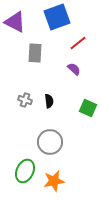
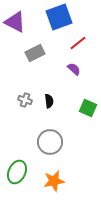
blue square: moved 2 px right
gray rectangle: rotated 60 degrees clockwise
green ellipse: moved 8 px left, 1 px down
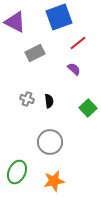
gray cross: moved 2 px right, 1 px up
green square: rotated 24 degrees clockwise
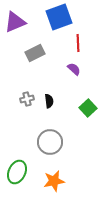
purple triangle: rotated 50 degrees counterclockwise
red line: rotated 54 degrees counterclockwise
gray cross: rotated 32 degrees counterclockwise
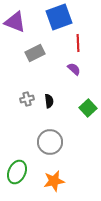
purple triangle: rotated 45 degrees clockwise
